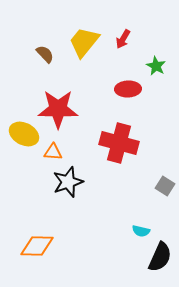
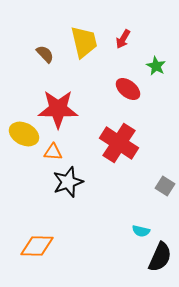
yellow trapezoid: rotated 128 degrees clockwise
red ellipse: rotated 40 degrees clockwise
red cross: rotated 18 degrees clockwise
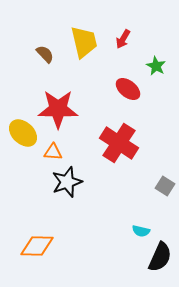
yellow ellipse: moved 1 px left, 1 px up; rotated 16 degrees clockwise
black star: moved 1 px left
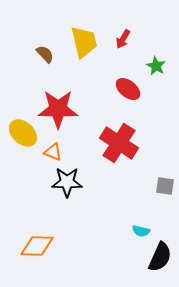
orange triangle: rotated 18 degrees clockwise
black star: rotated 20 degrees clockwise
gray square: rotated 24 degrees counterclockwise
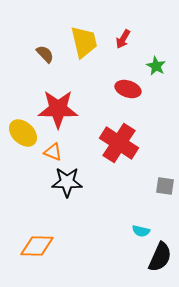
red ellipse: rotated 20 degrees counterclockwise
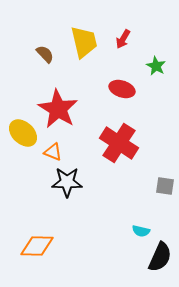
red ellipse: moved 6 px left
red star: rotated 30 degrees clockwise
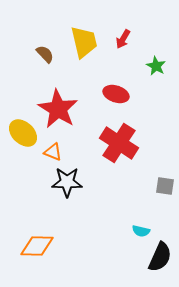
red ellipse: moved 6 px left, 5 px down
